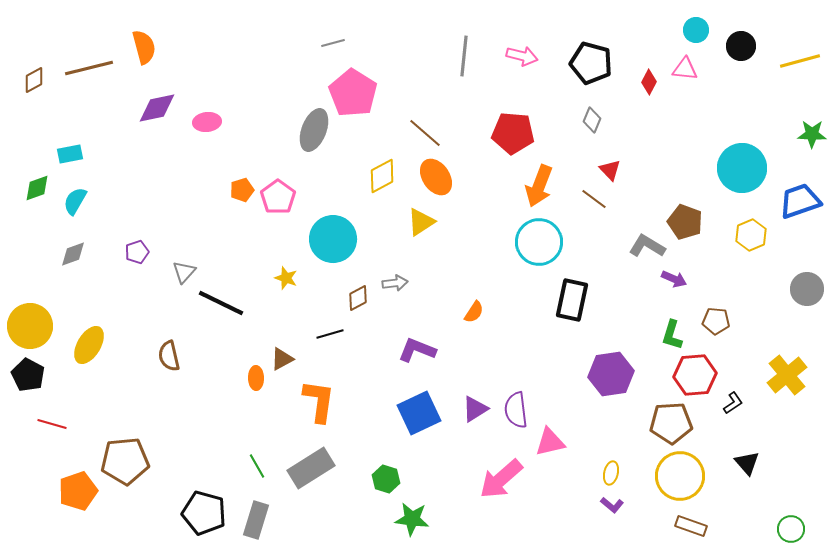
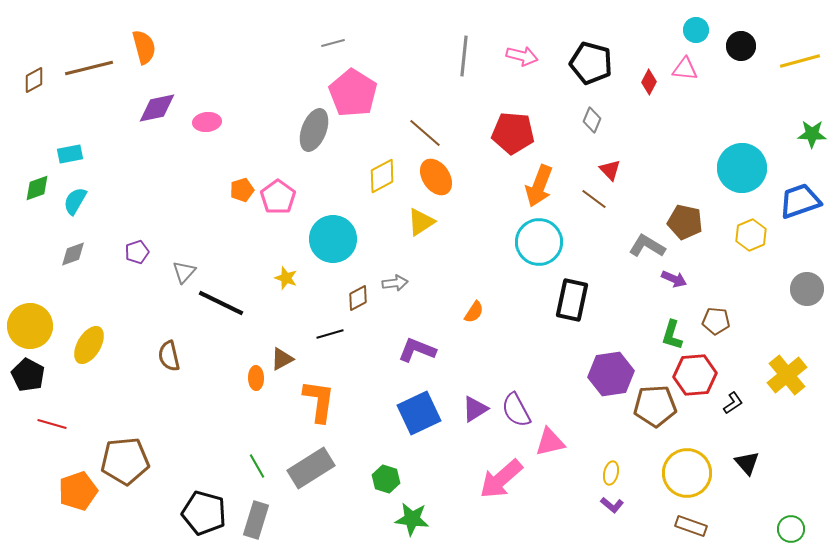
brown pentagon at (685, 222): rotated 8 degrees counterclockwise
purple semicircle at (516, 410): rotated 21 degrees counterclockwise
brown pentagon at (671, 423): moved 16 px left, 17 px up
yellow circle at (680, 476): moved 7 px right, 3 px up
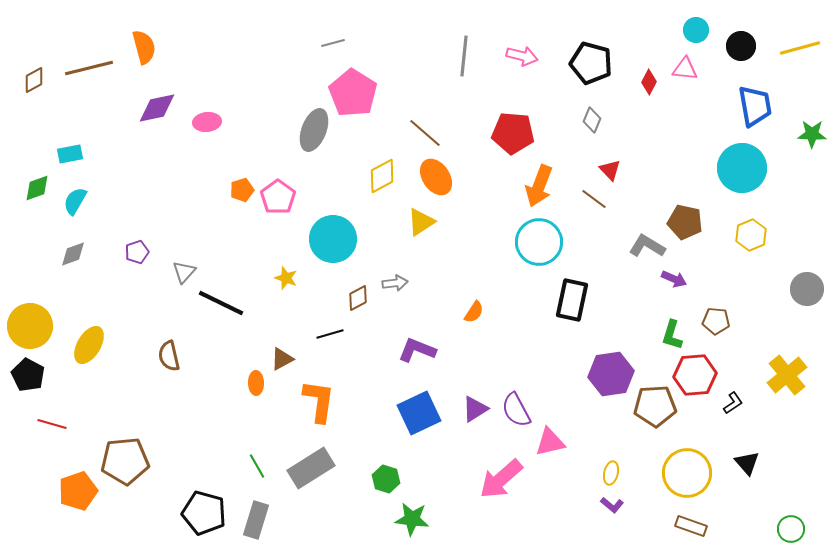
yellow line at (800, 61): moved 13 px up
blue trapezoid at (800, 201): moved 45 px left, 95 px up; rotated 99 degrees clockwise
orange ellipse at (256, 378): moved 5 px down
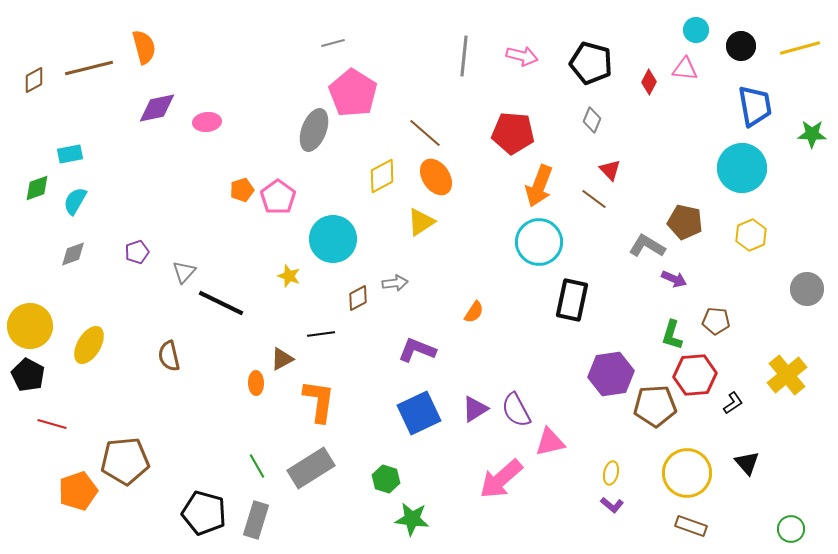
yellow star at (286, 278): moved 3 px right, 2 px up
black line at (330, 334): moved 9 px left; rotated 8 degrees clockwise
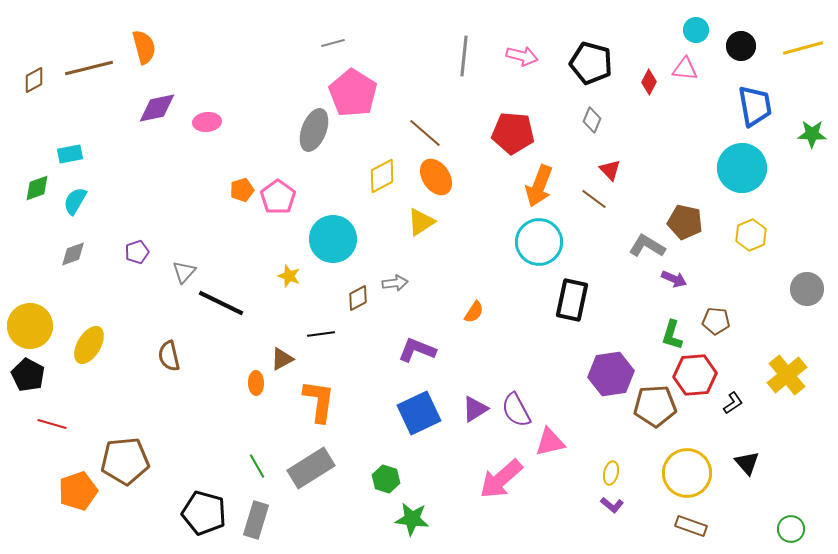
yellow line at (800, 48): moved 3 px right
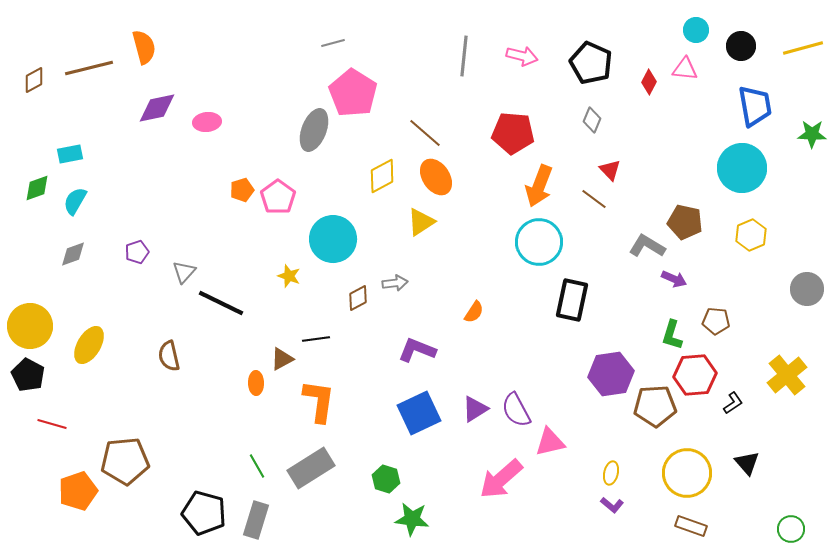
black pentagon at (591, 63): rotated 9 degrees clockwise
black line at (321, 334): moved 5 px left, 5 px down
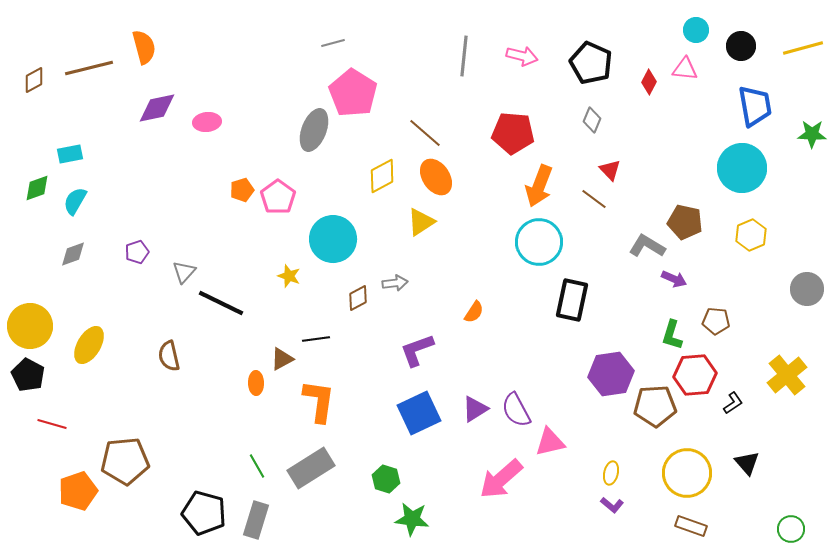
purple L-shape at (417, 350): rotated 42 degrees counterclockwise
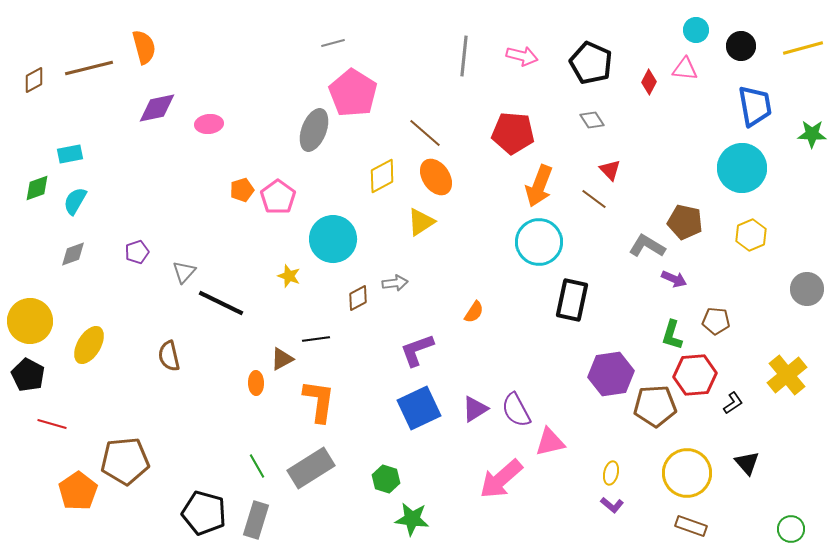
gray diamond at (592, 120): rotated 55 degrees counterclockwise
pink ellipse at (207, 122): moved 2 px right, 2 px down
yellow circle at (30, 326): moved 5 px up
blue square at (419, 413): moved 5 px up
orange pentagon at (78, 491): rotated 15 degrees counterclockwise
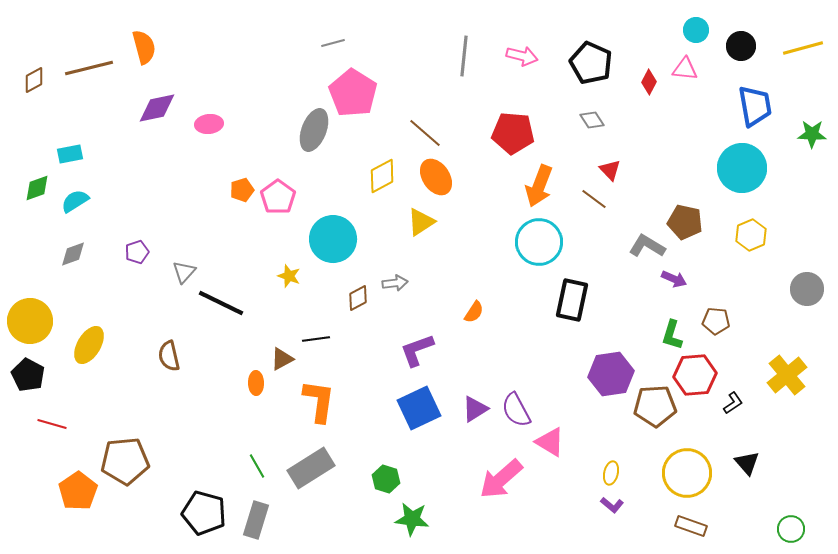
cyan semicircle at (75, 201): rotated 28 degrees clockwise
pink triangle at (550, 442): rotated 44 degrees clockwise
